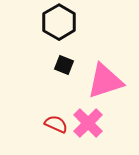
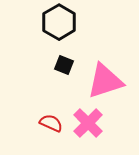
red semicircle: moved 5 px left, 1 px up
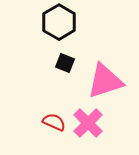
black square: moved 1 px right, 2 px up
red semicircle: moved 3 px right, 1 px up
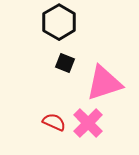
pink triangle: moved 1 px left, 2 px down
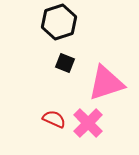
black hexagon: rotated 12 degrees clockwise
pink triangle: moved 2 px right
red semicircle: moved 3 px up
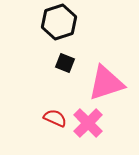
red semicircle: moved 1 px right, 1 px up
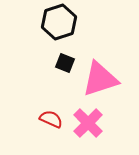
pink triangle: moved 6 px left, 4 px up
red semicircle: moved 4 px left, 1 px down
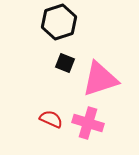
pink cross: rotated 28 degrees counterclockwise
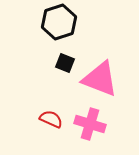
pink triangle: rotated 39 degrees clockwise
pink cross: moved 2 px right, 1 px down
